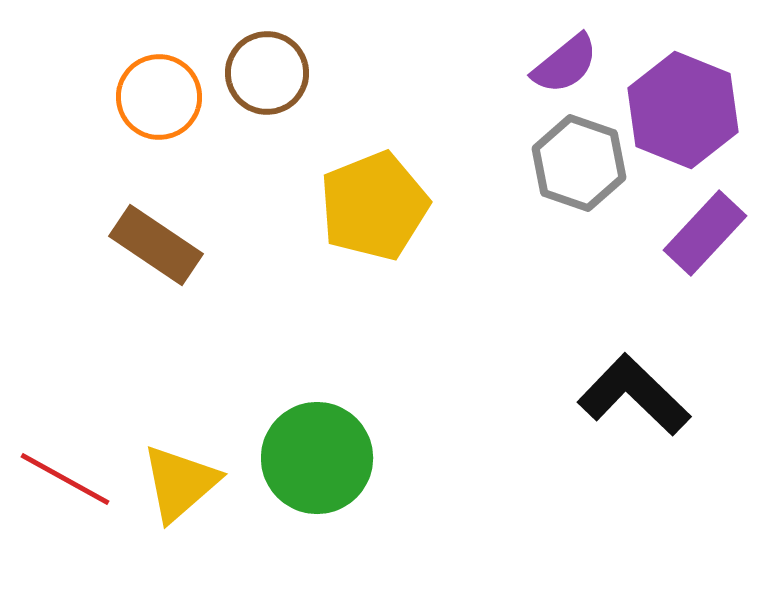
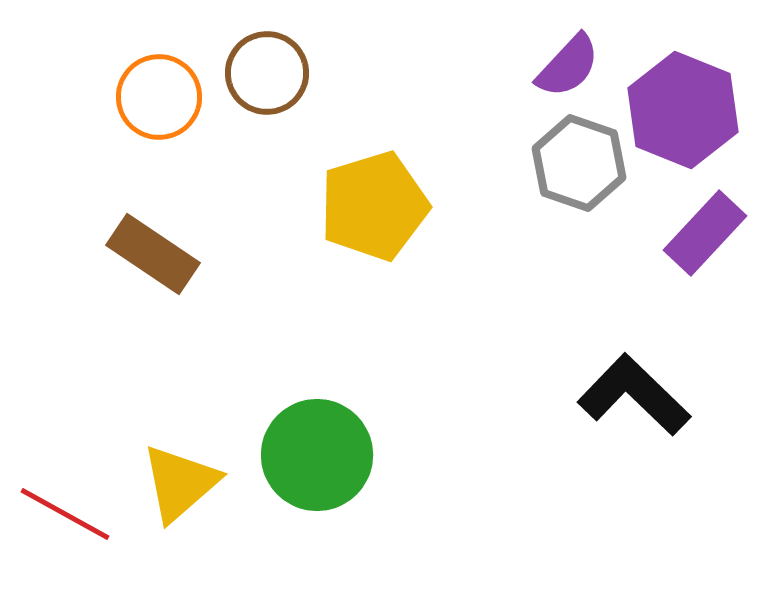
purple semicircle: moved 3 px right, 2 px down; rotated 8 degrees counterclockwise
yellow pentagon: rotated 5 degrees clockwise
brown rectangle: moved 3 px left, 9 px down
green circle: moved 3 px up
red line: moved 35 px down
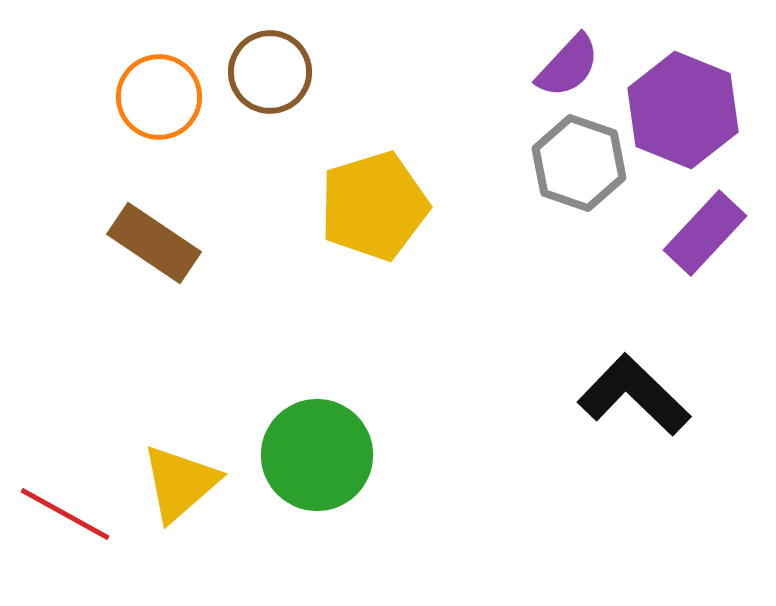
brown circle: moved 3 px right, 1 px up
brown rectangle: moved 1 px right, 11 px up
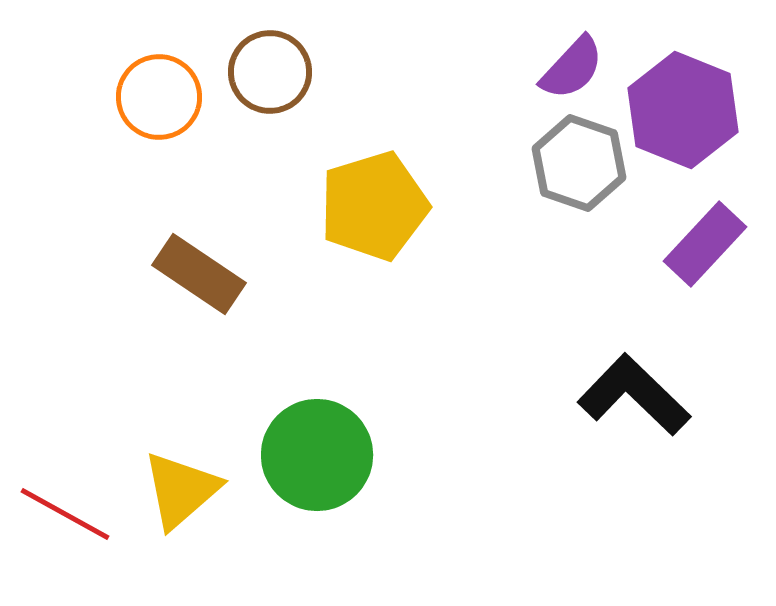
purple semicircle: moved 4 px right, 2 px down
purple rectangle: moved 11 px down
brown rectangle: moved 45 px right, 31 px down
yellow triangle: moved 1 px right, 7 px down
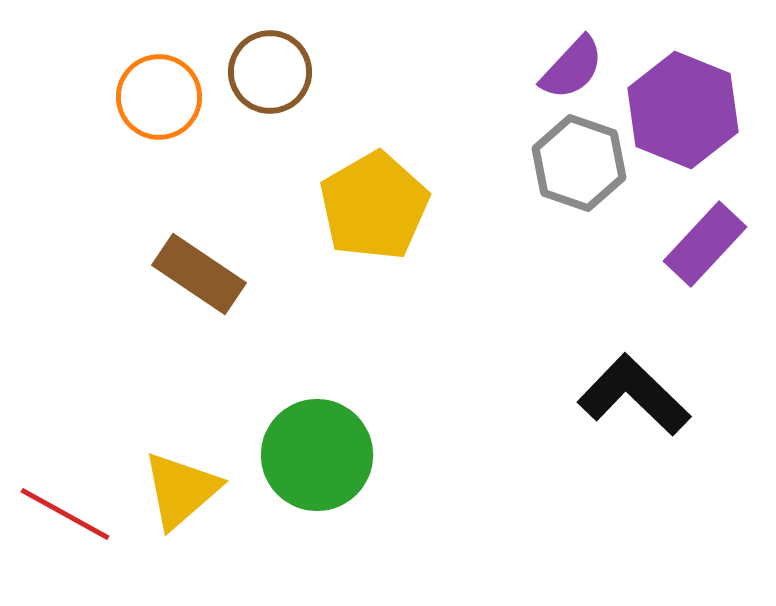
yellow pentagon: rotated 13 degrees counterclockwise
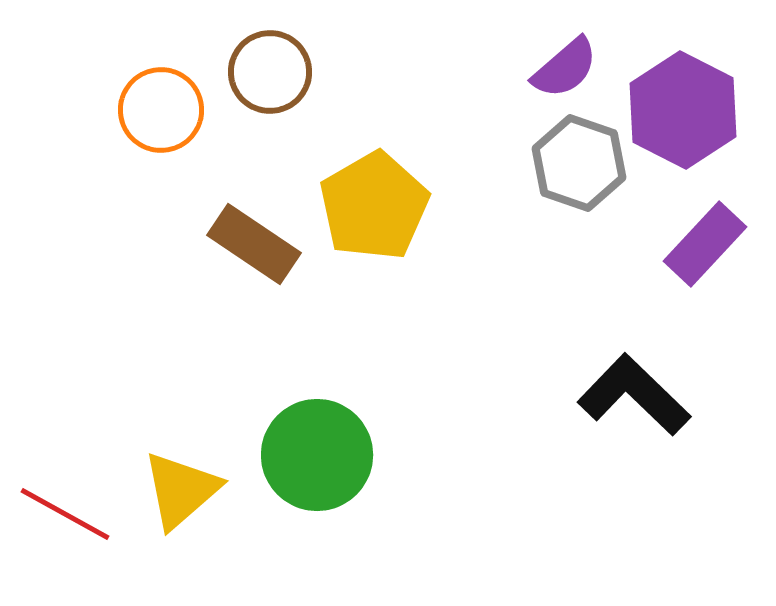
purple semicircle: moved 7 px left; rotated 6 degrees clockwise
orange circle: moved 2 px right, 13 px down
purple hexagon: rotated 5 degrees clockwise
brown rectangle: moved 55 px right, 30 px up
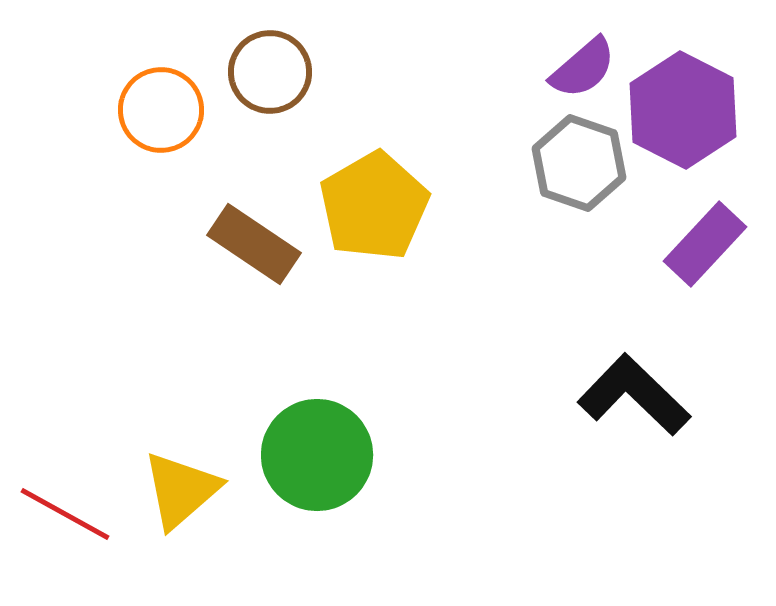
purple semicircle: moved 18 px right
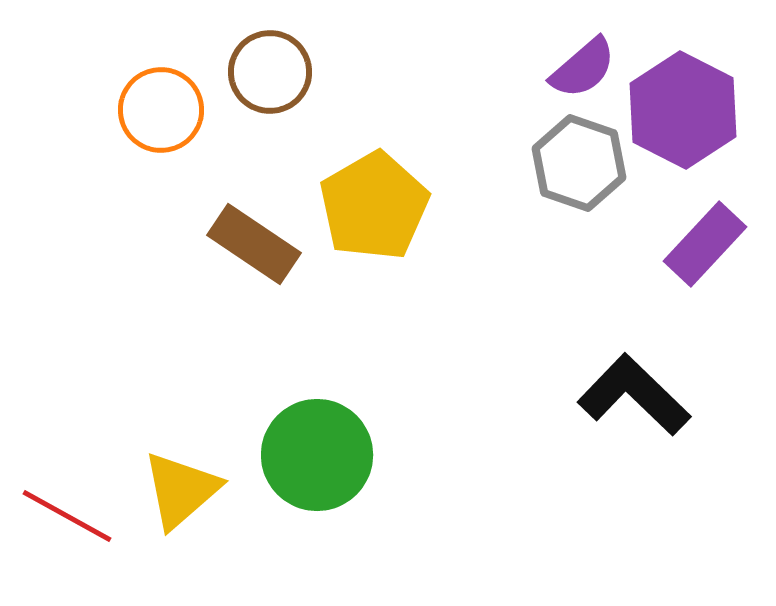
red line: moved 2 px right, 2 px down
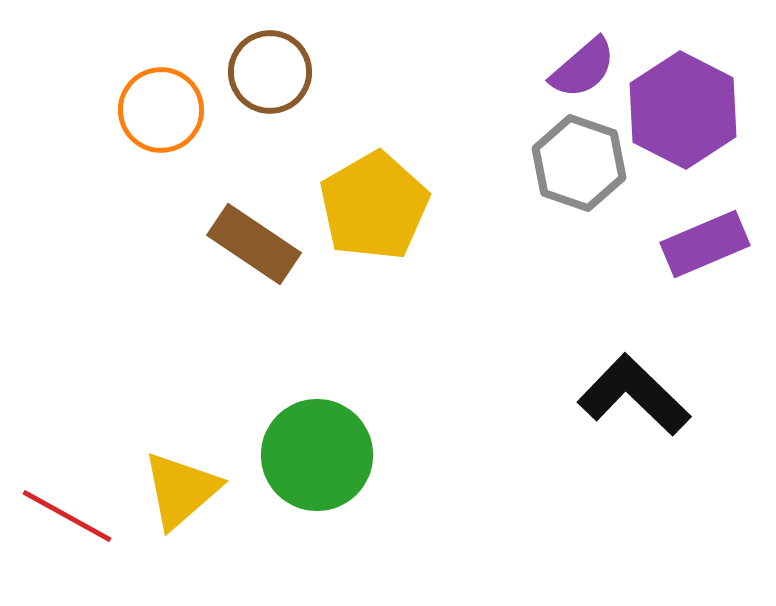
purple rectangle: rotated 24 degrees clockwise
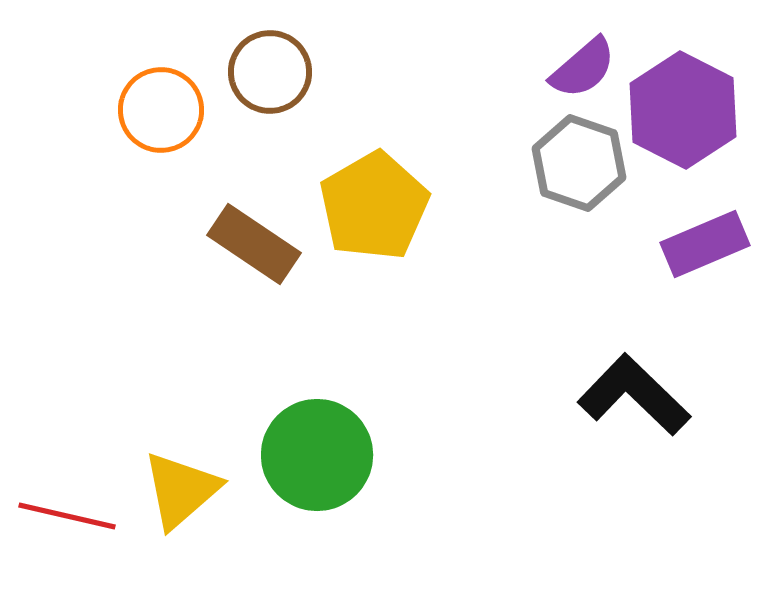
red line: rotated 16 degrees counterclockwise
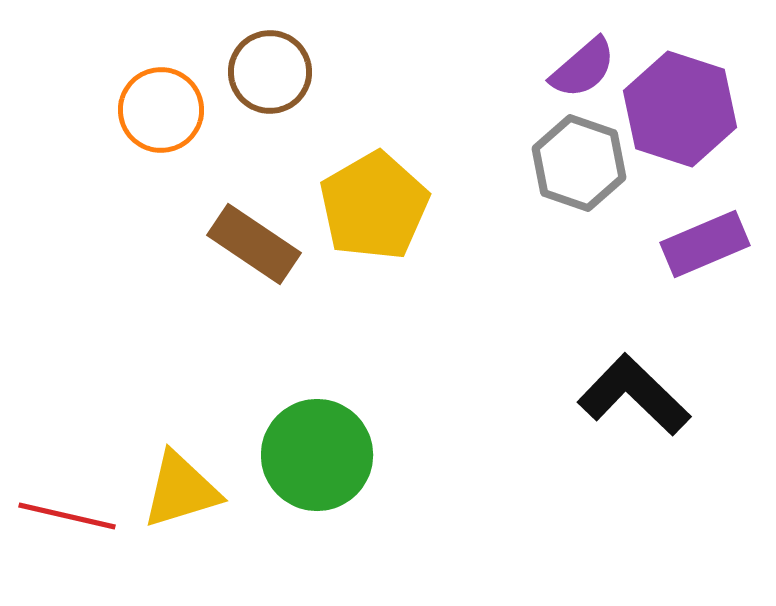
purple hexagon: moved 3 px left, 1 px up; rotated 9 degrees counterclockwise
yellow triangle: rotated 24 degrees clockwise
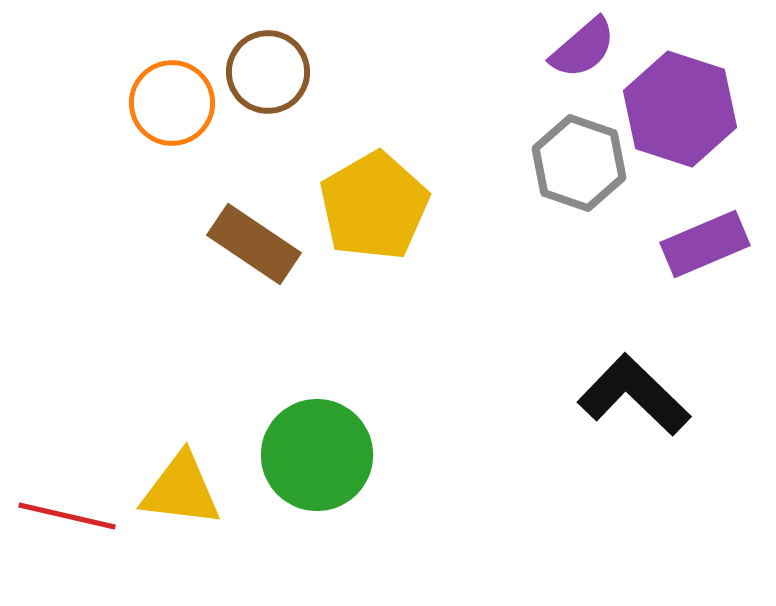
purple semicircle: moved 20 px up
brown circle: moved 2 px left
orange circle: moved 11 px right, 7 px up
yellow triangle: rotated 24 degrees clockwise
